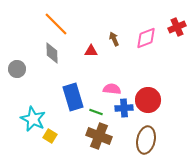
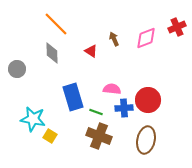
red triangle: rotated 32 degrees clockwise
cyan star: rotated 15 degrees counterclockwise
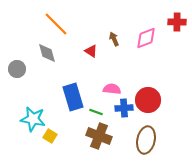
red cross: moved 5 px up; rotated 24 degrees clockwise
gray diamond: moved 5 px left; rotated 15 degrees counterclockwise
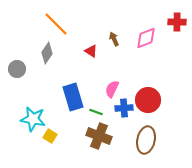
gray diamond: rotated 50 degrees clockwise
pink semicircle: rotated 72 degrees counterclockwise
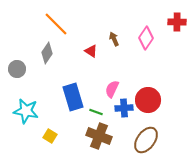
pink diamond: rotated 35 degrees counterclockwise
cyan star: moved 7 px left, 8 px up
brown ellipse: rotated 24 degrees clockwise
